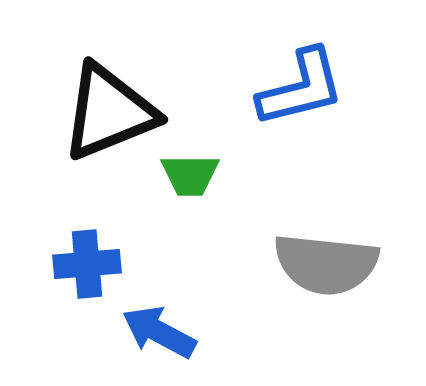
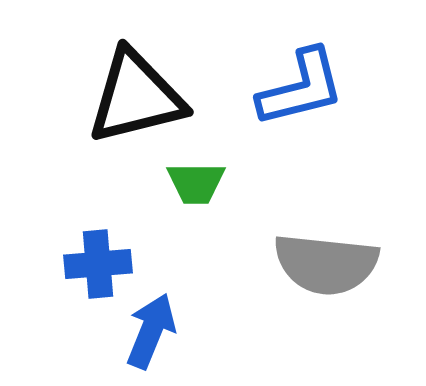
black triangle: moved 27 px right, 15 px up; rotated 8 degrees clockwise
green trapezoid: moved 6 px right, 8 px down
blue cross: moved 11 px right
blue arrow: moved 8 px left, 1 px up; rotated 84 degrees clockwise
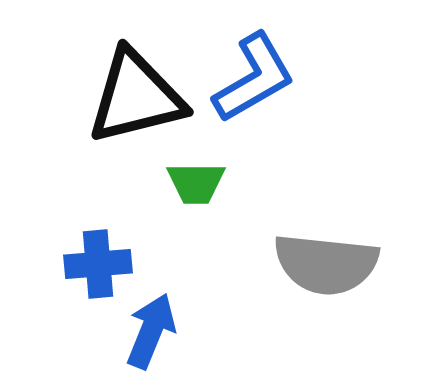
blue L-shape: moved 47 px left, 10 px up; rotated 16 degrees counterclockwise
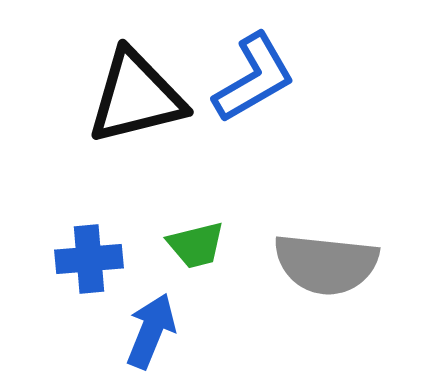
green trapezoid: moved 62 px down; rotated 14 degrees counterclockwise
blue cross: moved 9 px left, 5 px up
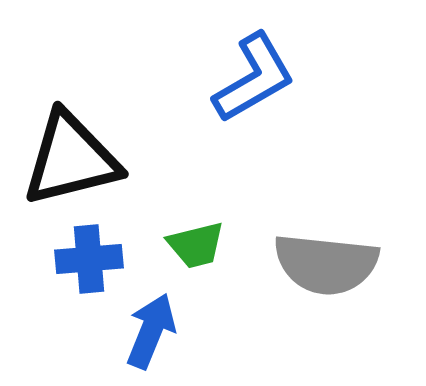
black triangle: moved 65 px left, 62 px down
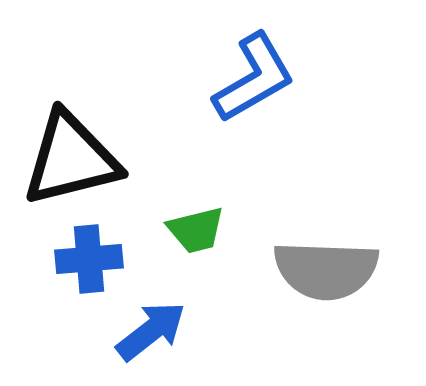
green trapezoid: moved 15 px up
gray semicircle: moved 6 px down; rotated 4 degrees counterclockwise
blue arrow: rotated 30 degrees clockwise
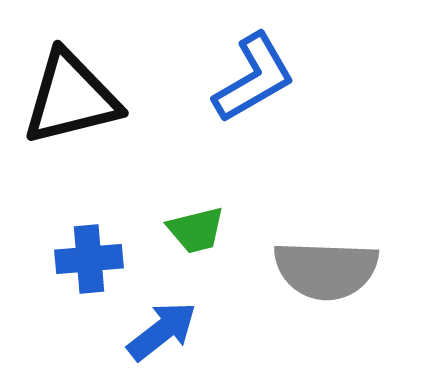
black triangle: moved 61 px up
blue arrow: moved 11 px right
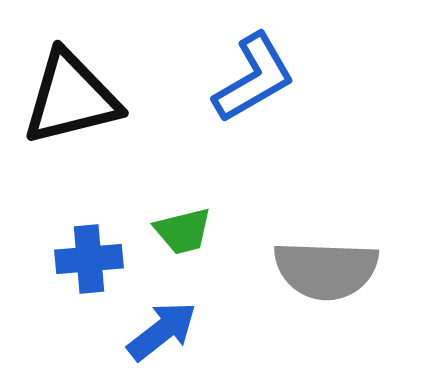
green trapezoid: moved 13 px left, 1 px down
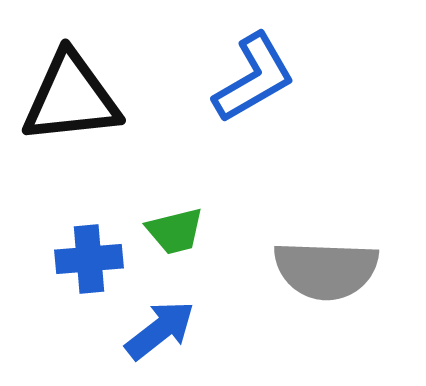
black triangle: rotated 8 degrees clockwise
green trapezoid: moved 8 px left
blue arrow: moved 2 px left, 1 px up
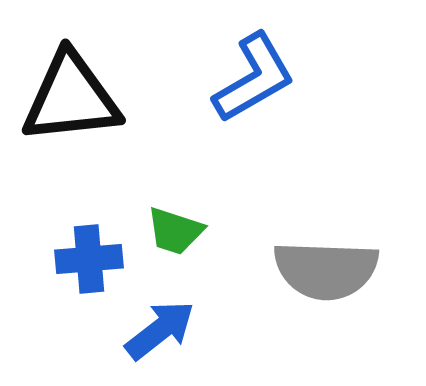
green trapezoid: rotated 32 degrees clockwise
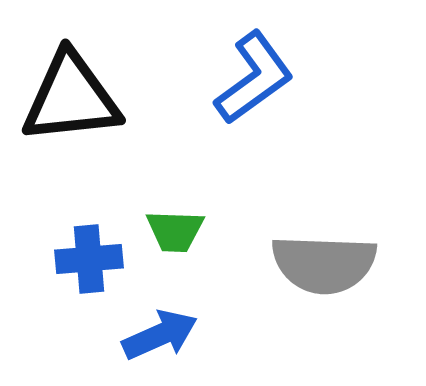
blue L-shape: rotated 6 degrees counterclockwise
green trapezoid: rotated 16 degrees counterclockwise
gray semicircle: moved 2 px left, 6 px up
blue arrow: moved 5 px down; rotated 14 degrees clockwise
